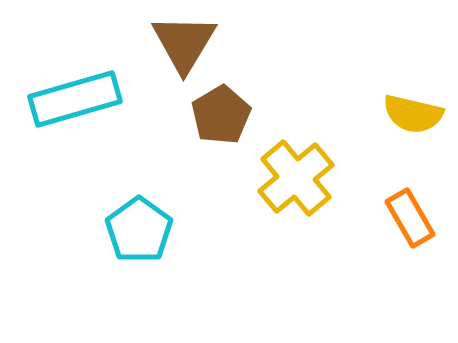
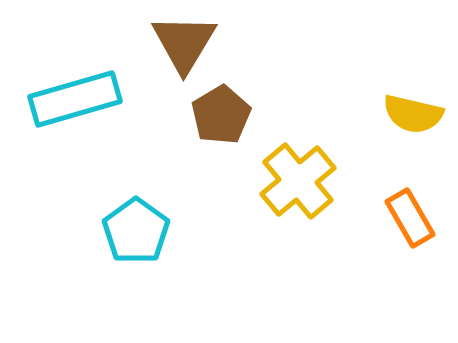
yellow cross: moved 2 px right, 3 px down
cyan pentagon: moved 3 px left, 1 px down
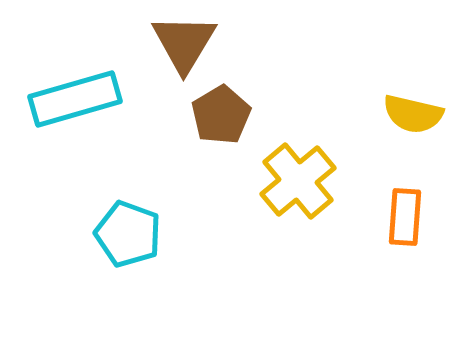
orange rectangle: moved 5 px left, 1 px up; rotated 34 degrees clockwise
cyan pentagon: moved 8 px left, 3 px down; rotated 16 degrees counterclockwise
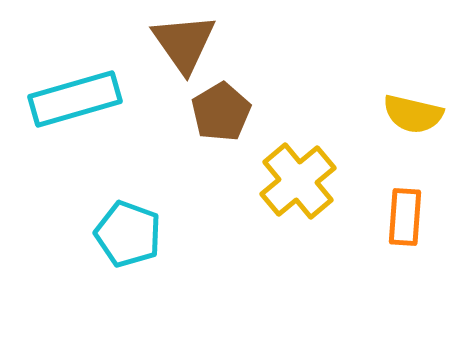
brown triangle: rotated 6 degrees counterclockwise
brown pentagon: moved 3 px up
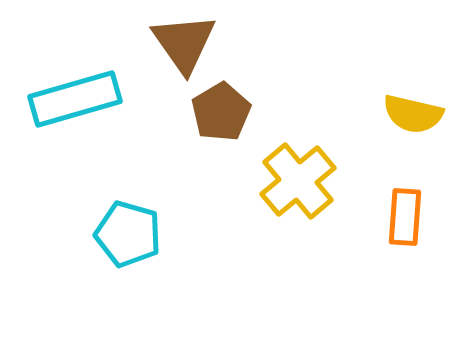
cyan pentagon: rotated 4 degrees counterclockwise
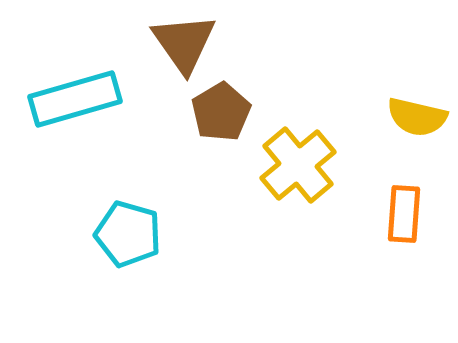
yellow semicircle: moved 4 px right, 3 px down
yellow cross: moved 16 px up
orange rectangle: moved 1 px left, 3 px up
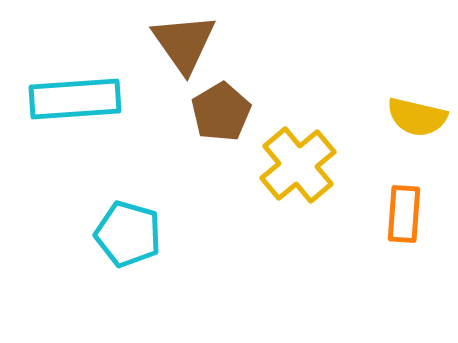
cyan rectangle: rotated 12 degrees clockwise
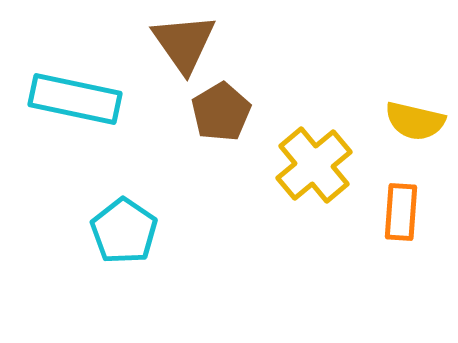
cyan rectangle: rotated 16 degrees clockwise
yellow semicircle: moved 2 px left, 4 px down
yellow cross: moved 16 px right
orange rectangle: moved 3 px left, 2 px up
cyan pentagon: moved 4 px left, 3 px up; rotated 18 degrees clockwise
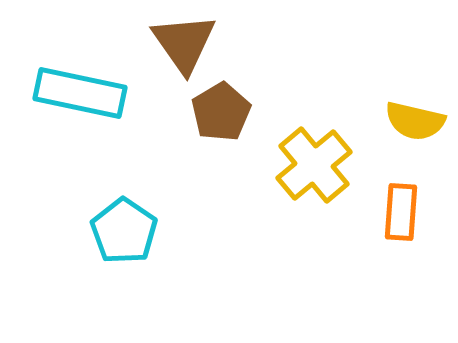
cyan rectangle: moved 5 px right, 6 px up
